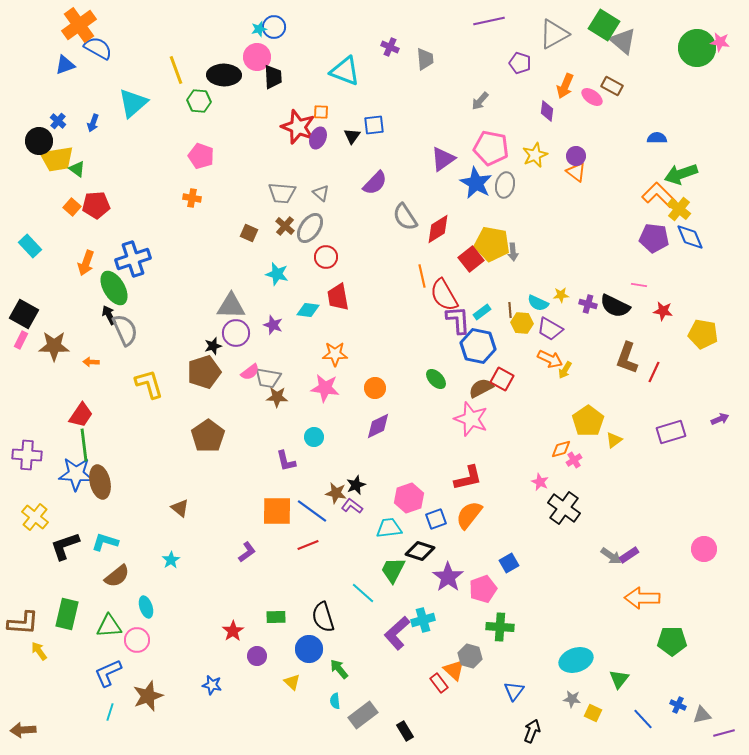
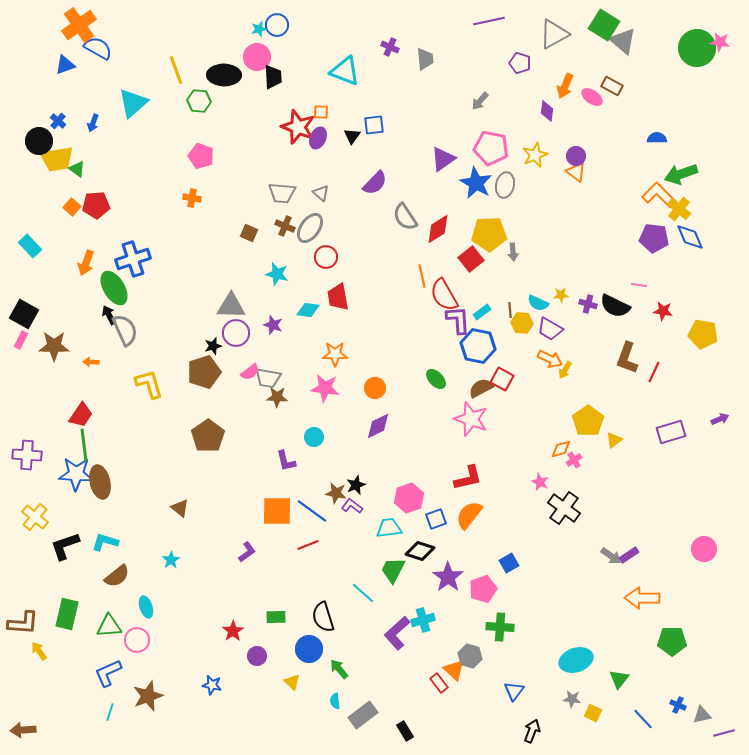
blue circle at (274, 27): moved 3 px right, 2 px up
brown cross at (285, 226): rotated 18 degrees counterclockwise
yellow pentagon at (492, 244): moved 3 px left, 10 px up; rotated 12 degrees counterclockwise
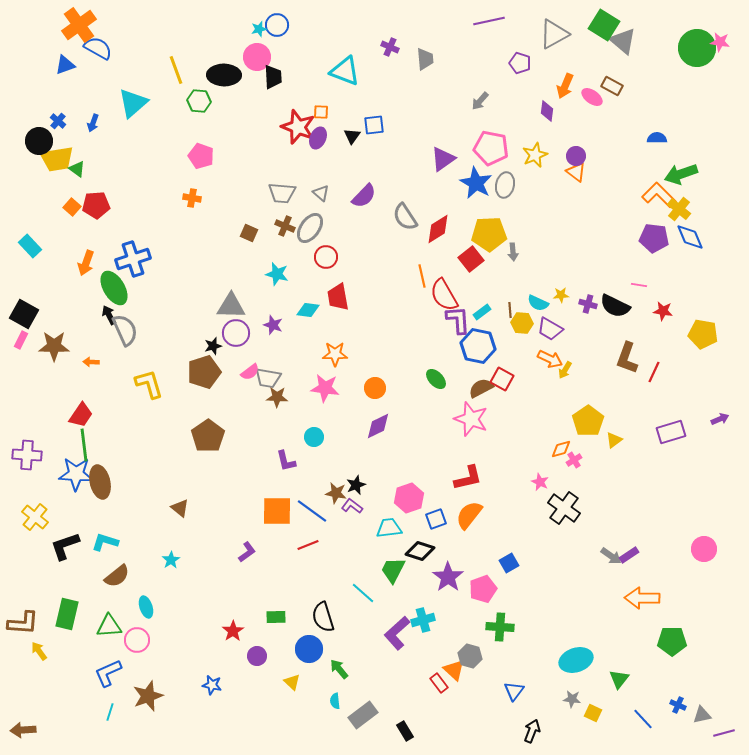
purple semicircle at (375, 183): moved 11 px left, 13 px down
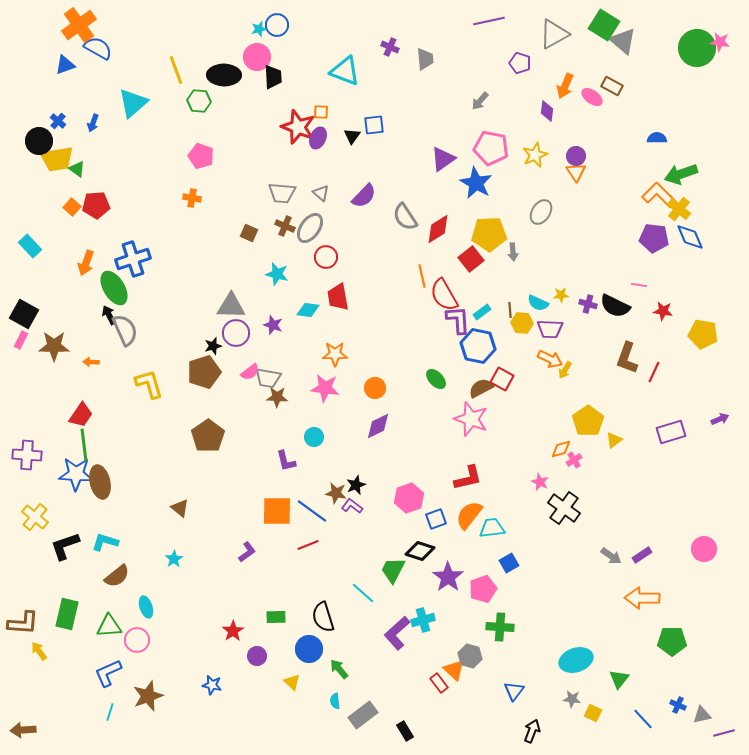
orange triangle at (576, 172): rotated 20 degrees clockwise
gray ellipse at (505, 185): moved 36 px right, 27 px down; rotated 20 degrees clockwise
purple trapezoid at (550, 329): rotated 28 degrees counterclockwise
cyan trapezoid at (389, 528): moved 103 px right
purple rectangle at (629, 555): moved 13 px right
cyan star at (171, 560): moved 3 px right, 1 px up
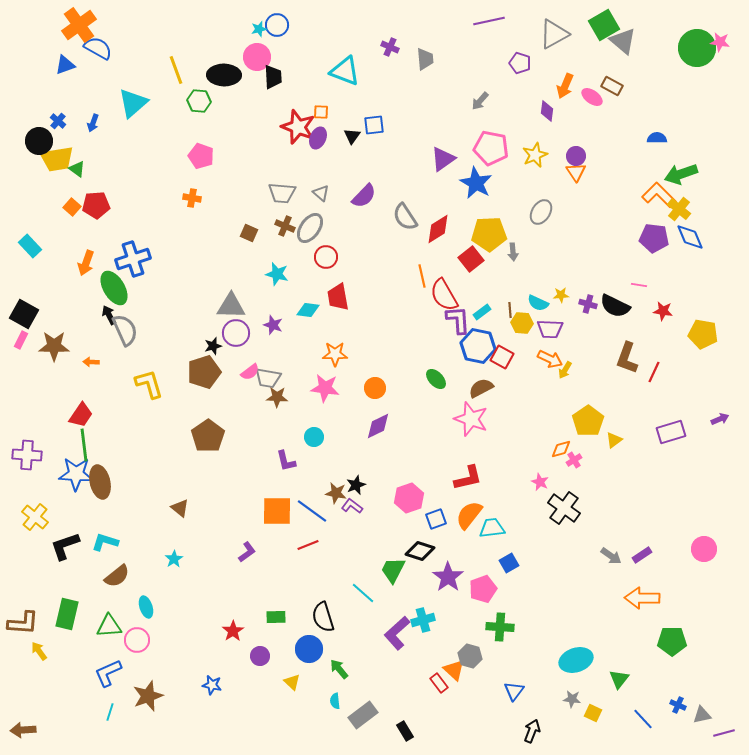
green square at (604, 25): rotated 28 degrees clockwise
red square at (502, 379): moved 22 px up
purple circle at (257, 656): moved 3 px right
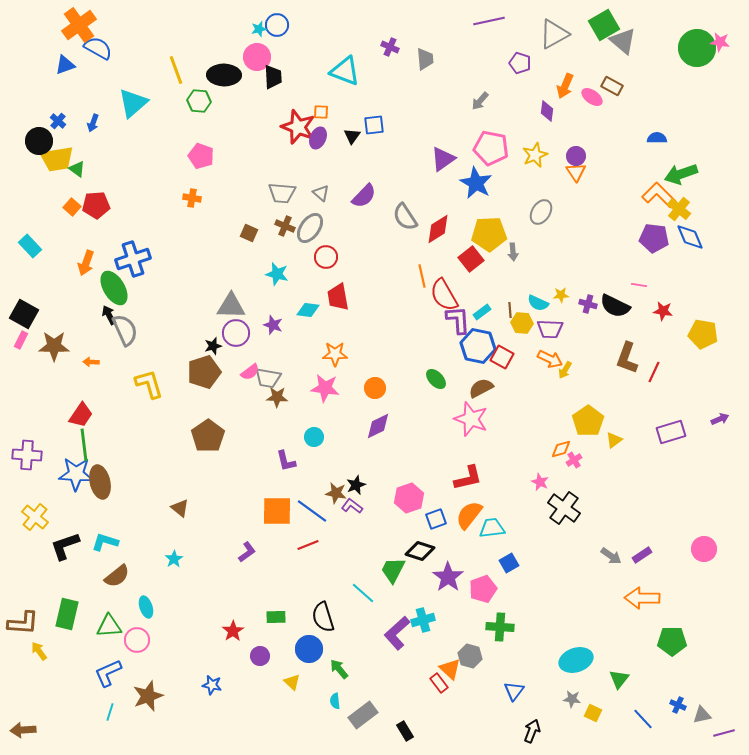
orange triangle at (454, 670): moved 4 px left, 1 px up
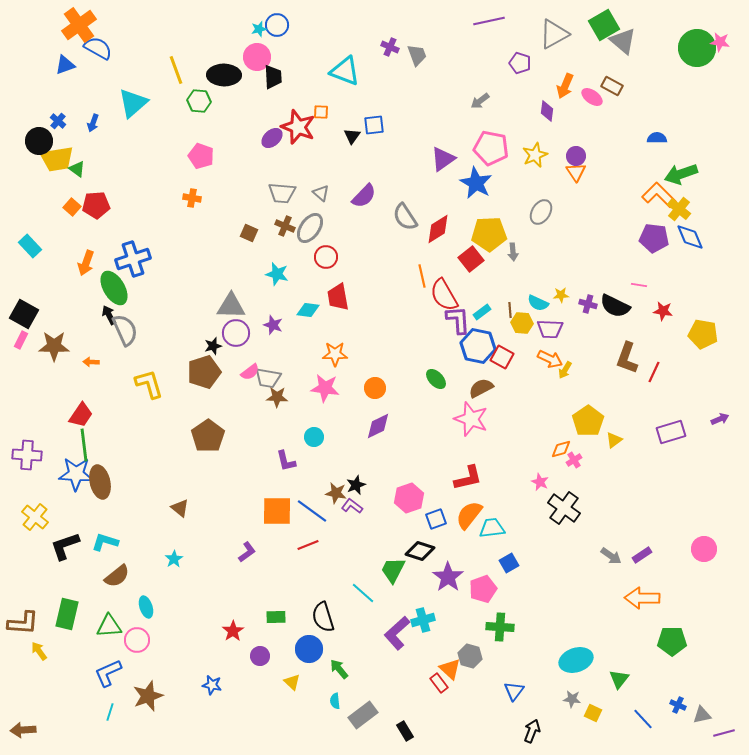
gray trapezoid at (425, 59): moved 8 px left, 4 px up; rotated 15 degrees counterclockwise
gray arrow at (480, 101): rotated 12 degrees clockwise
purple ellipse at (318, 138): moved 46 px left; rotated 25 degrees clockwise
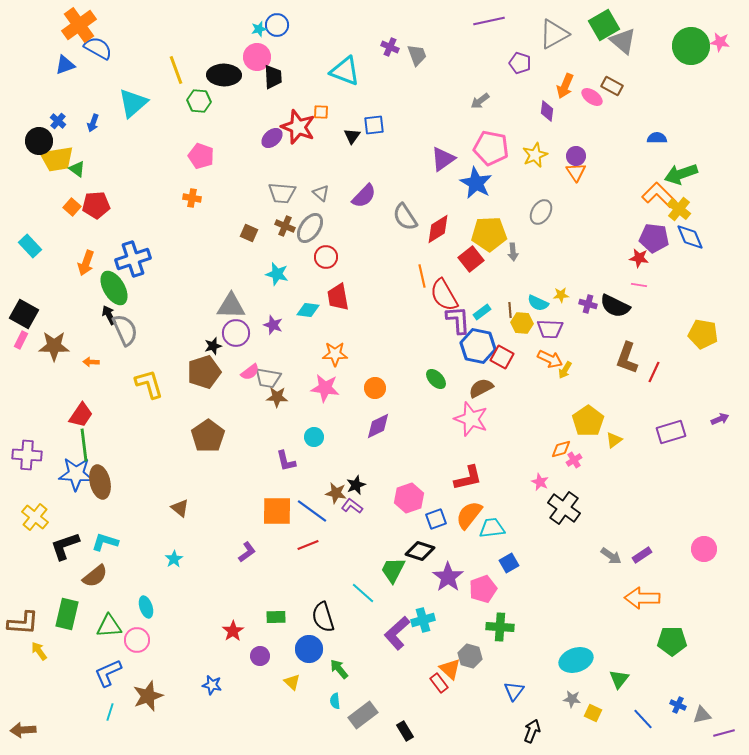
green circle at (697, 48): moved 6 px left, 2 px up
red star at (663, 311): moved 24 px left, 53 px up
brown semicircle at (117, 576): moved 22 px left
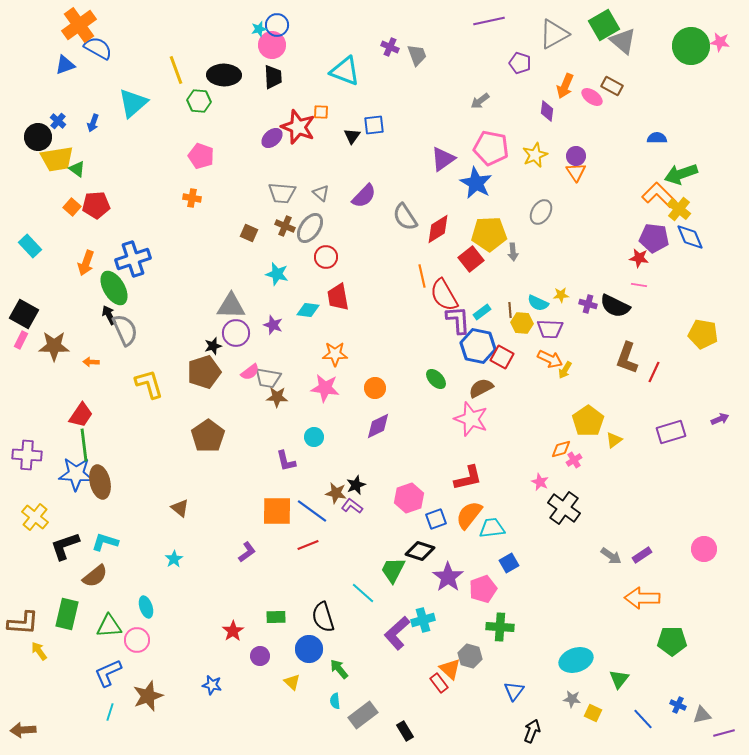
pink circle at (257, 57): moved 15 px right, 12 px up
black circle at (39, 141): moved 1 px left, 4 px up
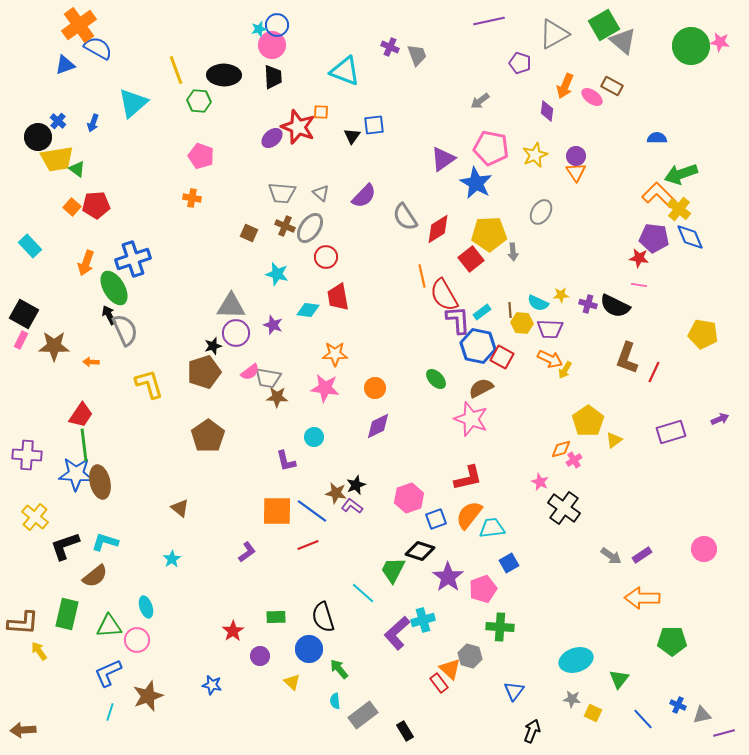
cyan star at (174, 559): moved 2 px left
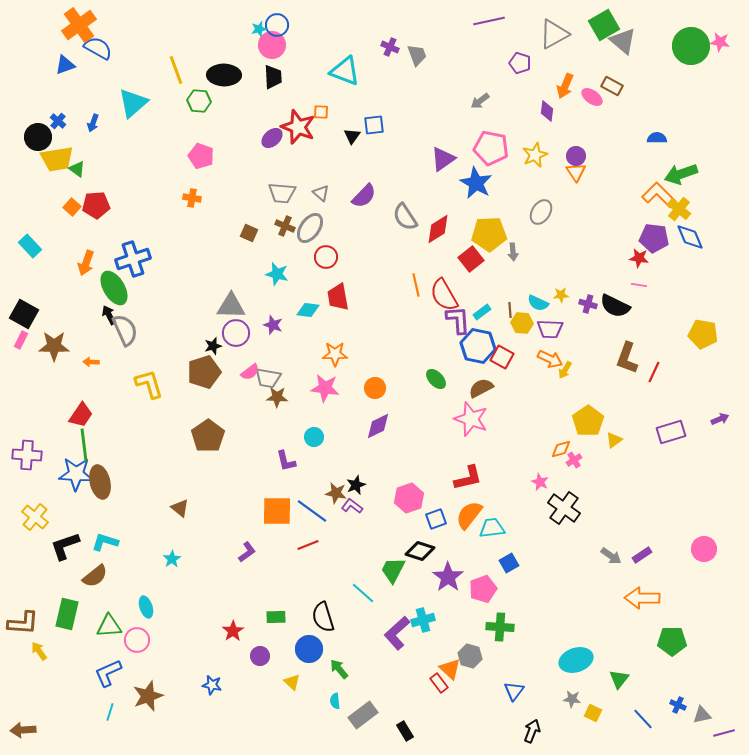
orange line at (422, 276): moved 6 px left, 9 px down
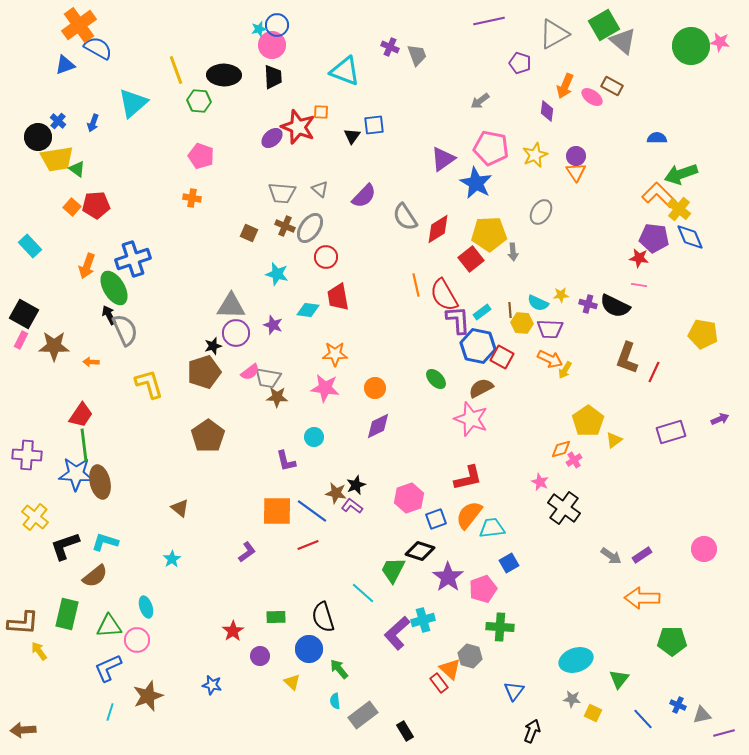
gray triangle at (321, 193): moved 1 px left, 4 px up
orange arrow at (86, 263): moved 1 px right, 3 px down
blue L-shape at (108, 673): moved 5 px up
